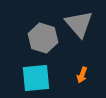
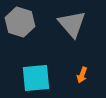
gray triangle: moved 7 px left
gray hexagon: moved 23 px left, 16 px up
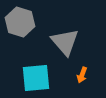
gray triangle: moved 7 px left, 18 px down
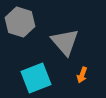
cyan square: rotated 16 degrees counterclockwise
